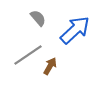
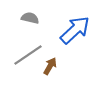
gray semicircle: moved 8 px left; rotated 36 degrees counterclockwise
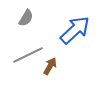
gray semicircle: moved 4 px left; rotated 108 degrees clockwise
gray line: rotated 8 degrees clockwise
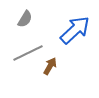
gray semicircle: moved 1 px left, 1 px down
gray line: moved 2 px up
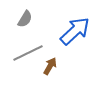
blue arrow: moved 1 px down
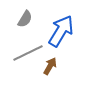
blue arrow: moved 14 px left; rotated 16 degrees counterclockwise
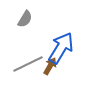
blue arrow: moved 17 px down
gray line: moved 11 px down
